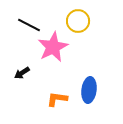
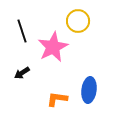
black line: moved 7 px left, 6 px down; rotated 45 degrees clockwise
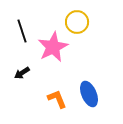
yellow circle: moved 1 px left, 1 px down
blue ellipse: moved 4 px down; rotated 30 degrees counterclockwise
orange L-shape: rotated 60 degrees clockwise
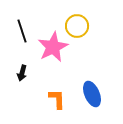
yellow circle: moved 4 px down
black arrow: rotated 42 degrees counterclockwise
blue ellipse: moved 3 px right
orange L-shape: rotated 20 degrees clockwise
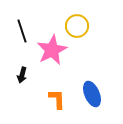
pink star: moved 1 px left, 3 px down
black arrow: moved 2 px down
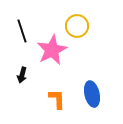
blue ellipse: rotated 10 degrees clockwise
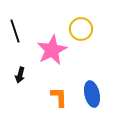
yellow circle: moved 4 px right, 3 px down
black line: moved 7 px left
black arrow: moved 2 px left
orange L-shape: moved 2 px right, 2 px up
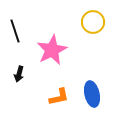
yellow circle: moved 12 px right, 7 px up
black arrow: moved 1 px left, 1 px up
orange L-shape: rotated 80 degrees clockwise
